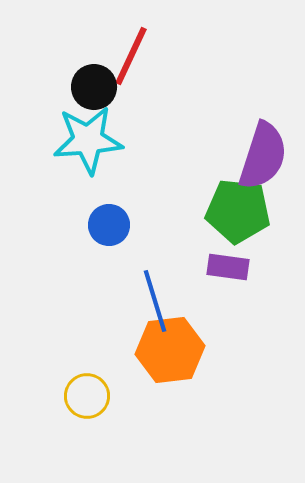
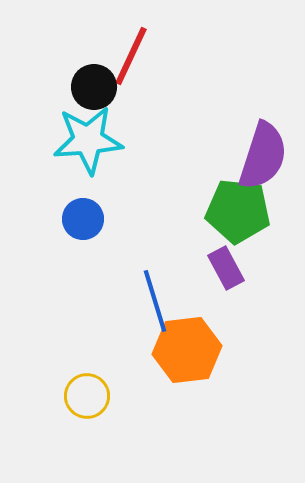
blue circle: moved 26 px left, 6 px up
purple rectangle: moved 2 px left, 1 px down; rotated 54 degrees clockwise
orange hexagon: moved 17 px right
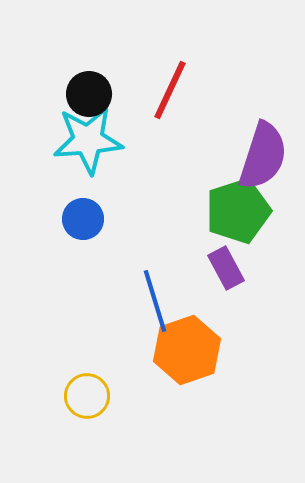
red line: moved 39 px right, 34 px down
black circle: moved 5 px left, 7 px down
green pentagon: rotated 24 degrees counterclockwise
orange hexagon: rotated 12 degrees counterclockwise
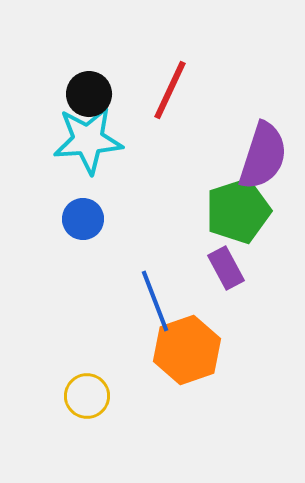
blue line: rotated 4 degrees counterclockwise
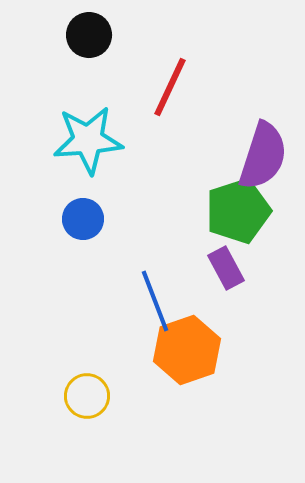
red line: moved 3 px up
black circle: moved 59 px up
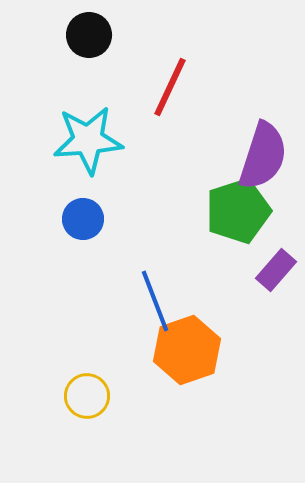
purple rectangle: moved 50 px right, 2 px down; rotated 69 degrees clockwise
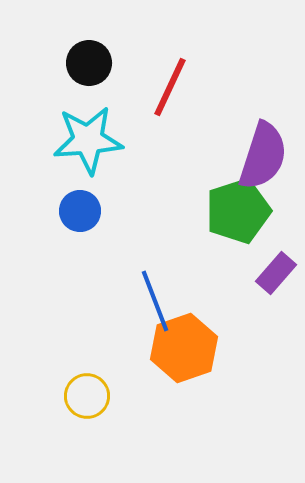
black circle: moved 28 px down
blue circle: moved 3 px left, 8 px up
purple rectangle: moved 3 px down
orange hexagon: moved 3 px left, 2 px up
